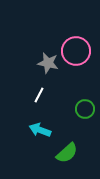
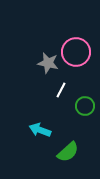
pink circle: moved 1 px down
white line: moved 22 px right, 5 px up
green circle: moved 3 px up
green semicircle: moved 1 px right, 1 px up
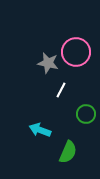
green circle: moved 1 px right, 8 px down
green semicircle: rotated 25 degrees counterclockwise
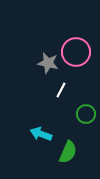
cyan arrow: moved 1 px right, 4 px down
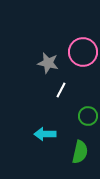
pink circle: moved 7 px right
green circle: moved 2 px right, 2 px down
cyan arrow: moved 4 px right; rotated 20 degrees counterclockwise
green semicircle: moved 12 px right; rotated 10 degrees counterclockwise
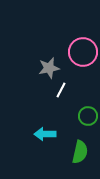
gray star: moved 1 px right, 5 px down; rotated 25 degrees counterclockwise
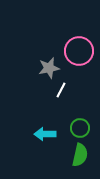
pink circle: moved 4 px left, 1 px up
green circle: moved 8 px left, 12 px down
green semicircle: moved 3 px down
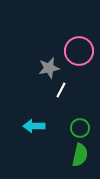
cyan arrow: moved 11 px left, 8 px up
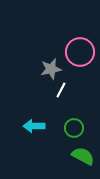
pink circle: moved 1 px right, 1 px down
gray star: moved 2 px right, 1 px down
green circle: moved 6 px left
green semicircle: moved 3 px right, 1 px down; rotated 75 degrees counterclockwise
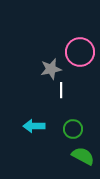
white line: rotated 28 degrees counterclockwise
green circle: moved 1 px left, 1 px down
